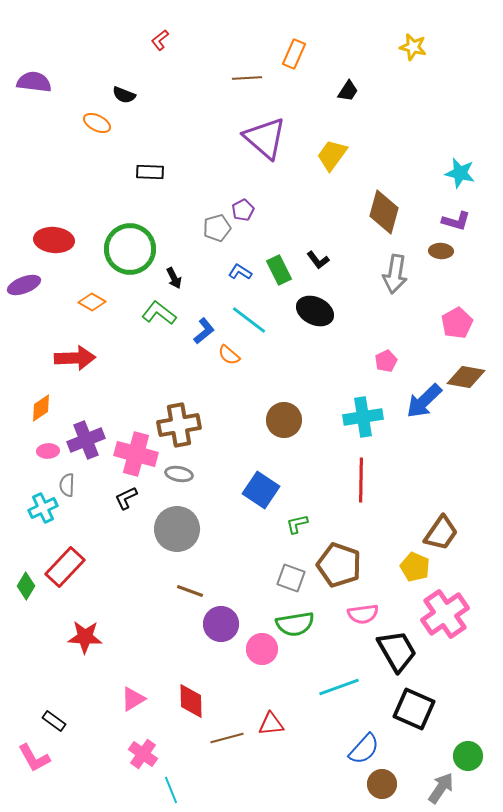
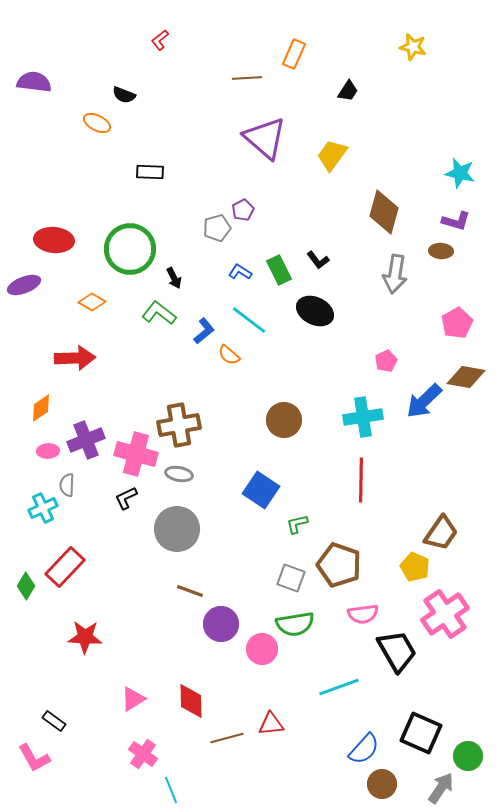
black square at (414, 709): moved 7 px right, 24 px down
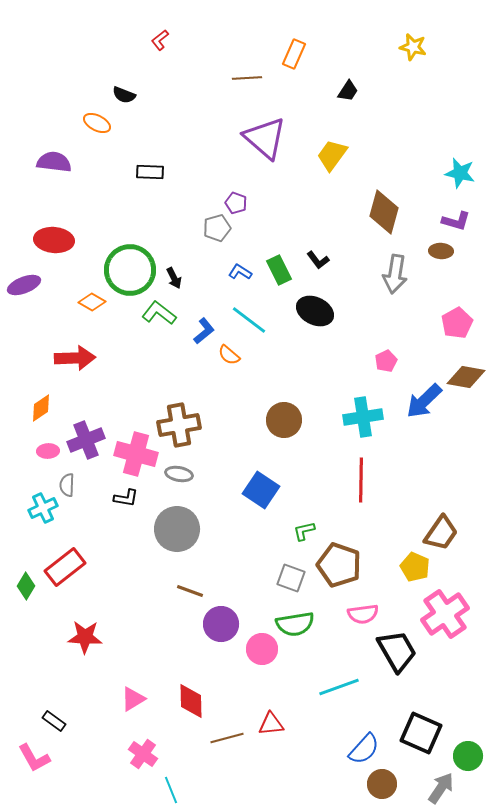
purple semicircle at (34, 82): moved 20 px right, 80 px down
purple pentagon at (243, 210): moved 7 px left, 7 px up; rotated 25 degrees counterclockwise
green circle at (130, 249): moved 21 px down
black L-shape at (126, 498): rotated 145 degrees counterclockwise
green L-shape at (297, 524): moved 7 px right, 7 px down
red rectangle at (65, 567): rotated 9 degrees clockwise
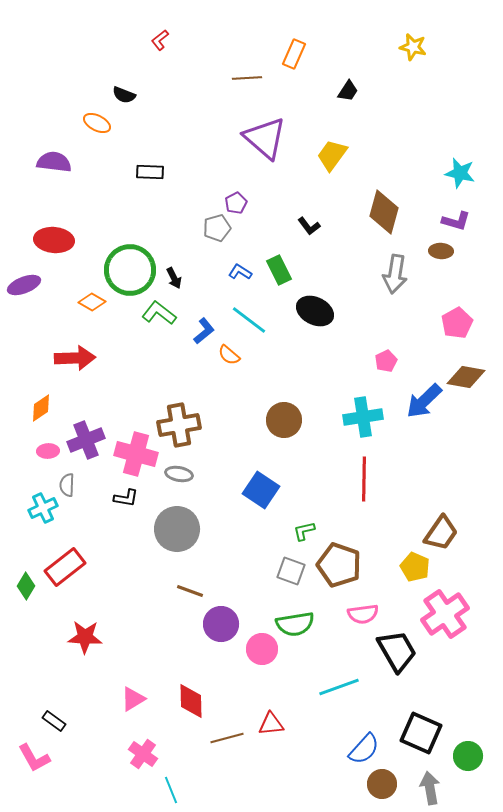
purple pentagon at (236, 203): rotated 25 degrees clockwise
black L-shape at (318, 260): moved 9 px left, 34 px up
red line at (361, 480): moved 3 px right, 1 px up
gray square at (291, 578): moved 7 px up
gray arrow at (441, 788): moved 11 px left; rotated 44 degrees counterclockwise
